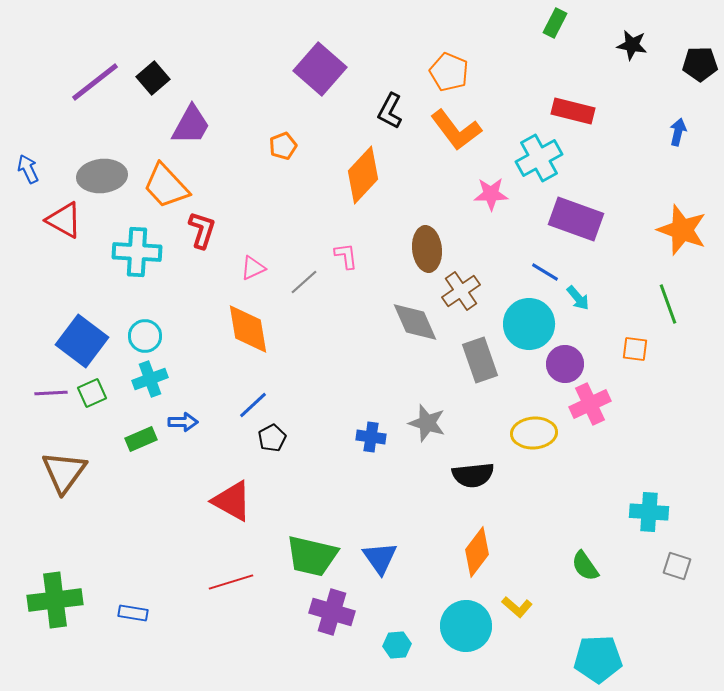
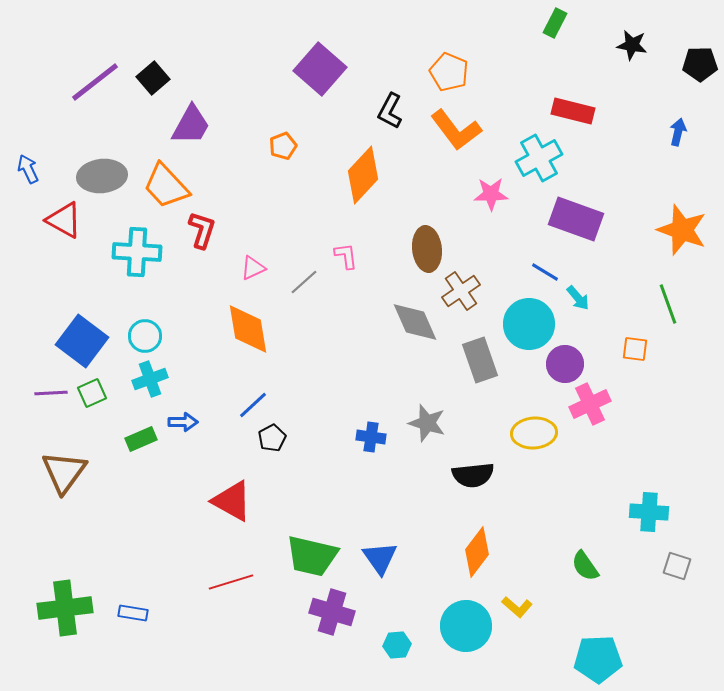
green cross at (55, 600): moved 10 px right, 8 px down
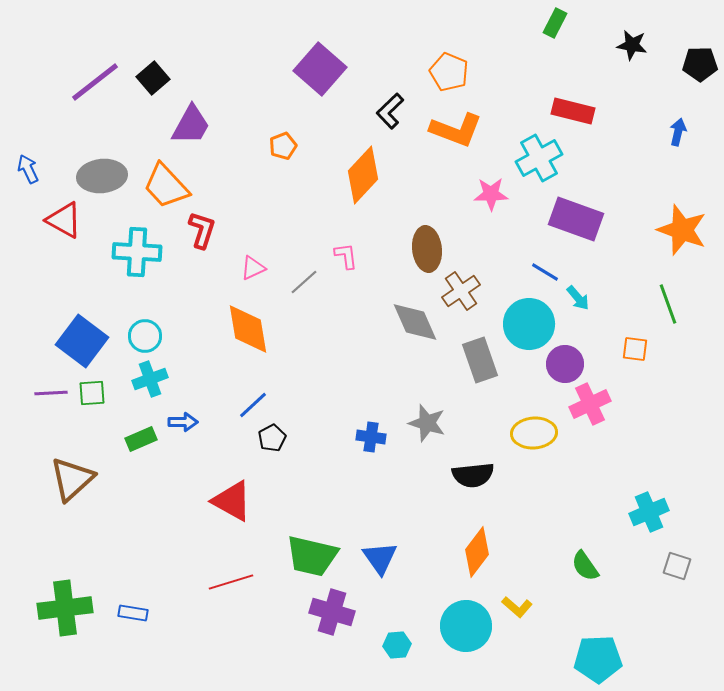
black L-shape at (390, 111): rotated 18 degrees clockwise
orange L-shape at (456, 130): rotated 32 degrees counterclockwise
green square at (92, 393): rotated 20 degrees clockwise
brown triangle at (64, 472): moved 8 px right, 7 px down; rotated 12 degrees clockwise
cyan cross at (649, 512): rotated 27 degrees counterclockwise
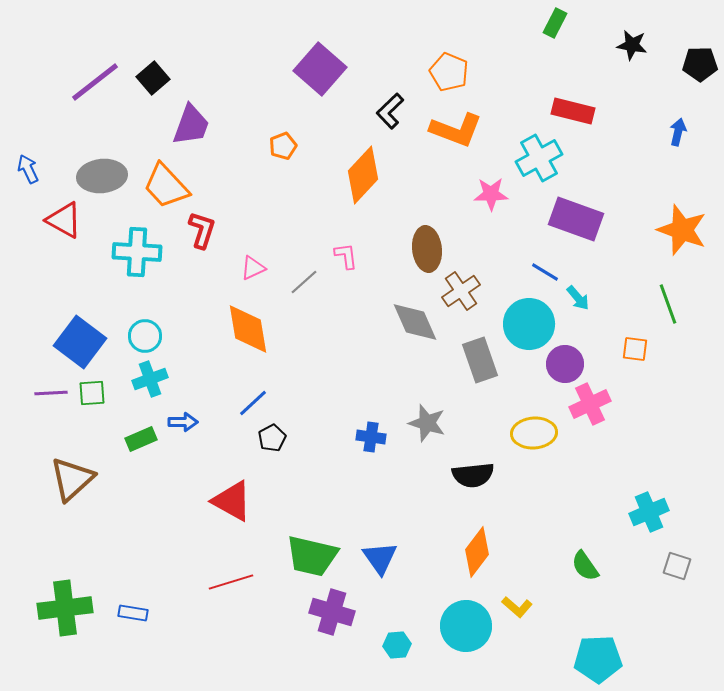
purple trapezoid at (191, 125): rotated 9 degrees counterclockwise
blue square at (82, 341): moved 2 px left, 1 px down
blue line at (253, 405): moved 2 px up
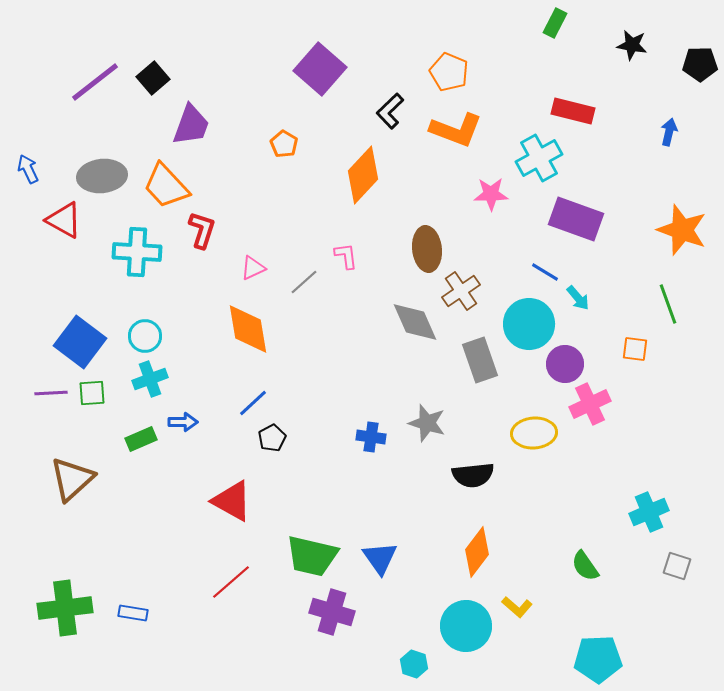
blue arrow at (678, 132): moved 9 px left
orange pentagon at (283, 146): moved 1 px right, 2 px up; rotated 20 degrees counterclockwise
red line at (231, 582): rotated 24 degrees counterclockwise
cyan hexagon at (397, 645): moved 17 px right, 19 px down; rotated 24 degrees clockwise
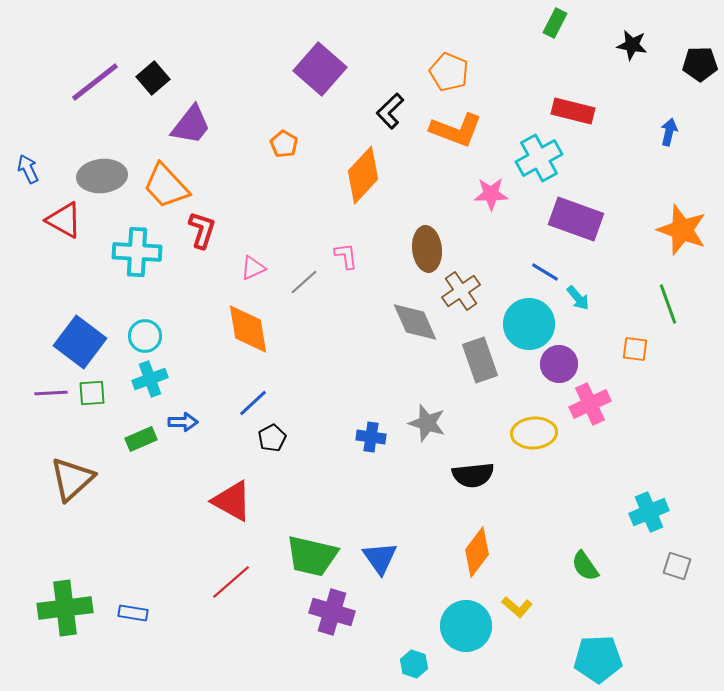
purple trapezoid at (191, 125): rotated 18 degrees clockwise
purple circle at (565, 364): moved 6 px left
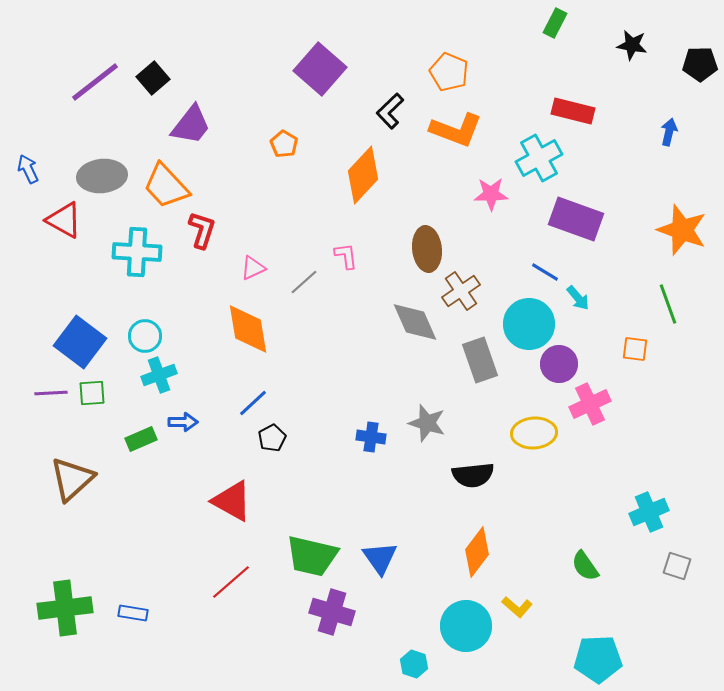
cyan cross at (150, 379): moved 9 px right, 4 px up
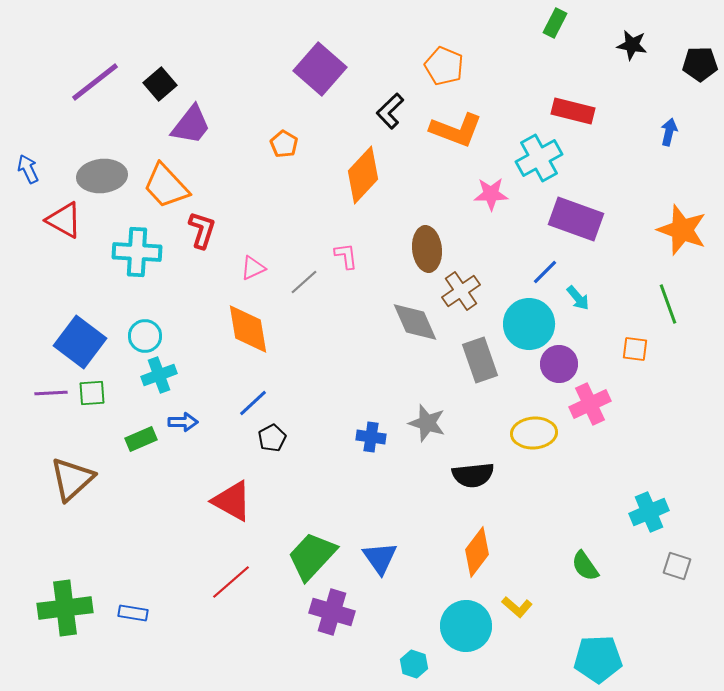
orange pentagon at (449, 72): moved 5 px left, 6 px up
black square at (153, 78): moved 7 px right, 6 px down
blue line at (545, 272): rotated 76 degrees counterclockwise
green trapezoid at (312, 556): rotated 120 degrees clockwise
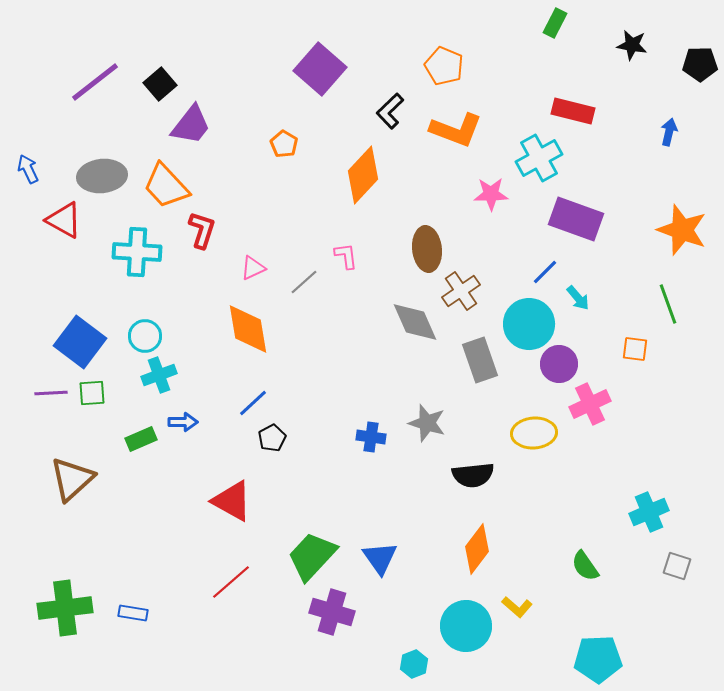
orange diamond at (477, 552): moved 3 px up
cyan hexagon at (414, 664): rotated 20 degrees clockwise
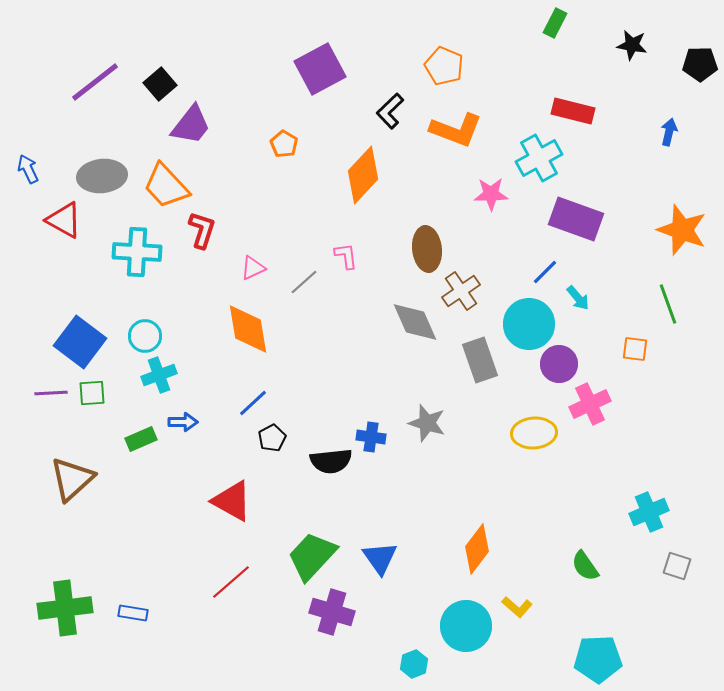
purple square at (320, 69): rotated 21 degrees clockwise
black semicircle at (473, 475): moved 142 px left, 14 px up
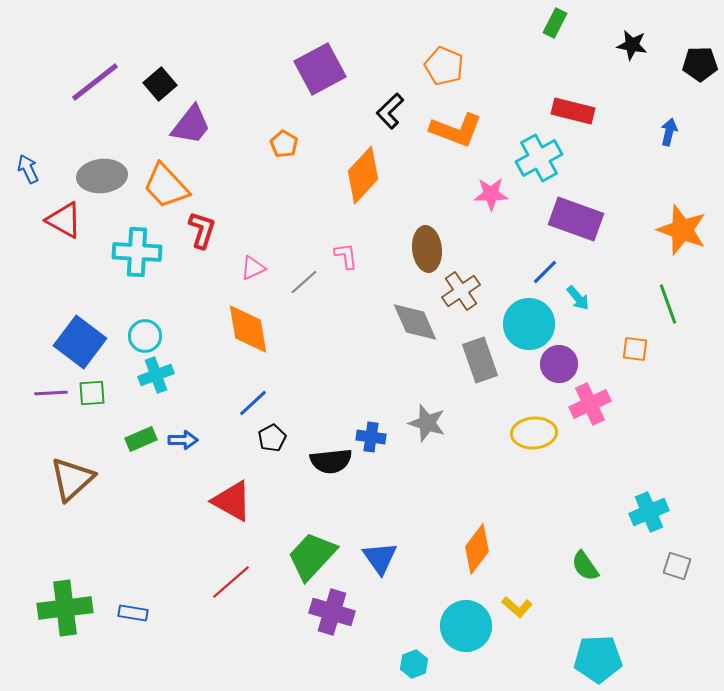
cyan cross at (159, 375): moved 3 px left
blue arrow at (183, 422): moved 18 px down
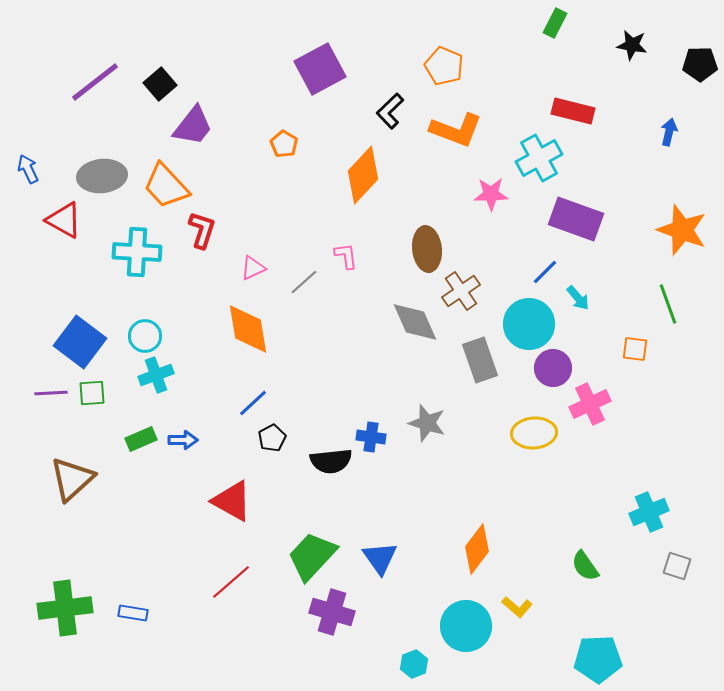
purple trapezoid at (191, 125): moved 2 px right, 1 px down
purple circle at (559, 364): moved 6 px left, 4 px down
